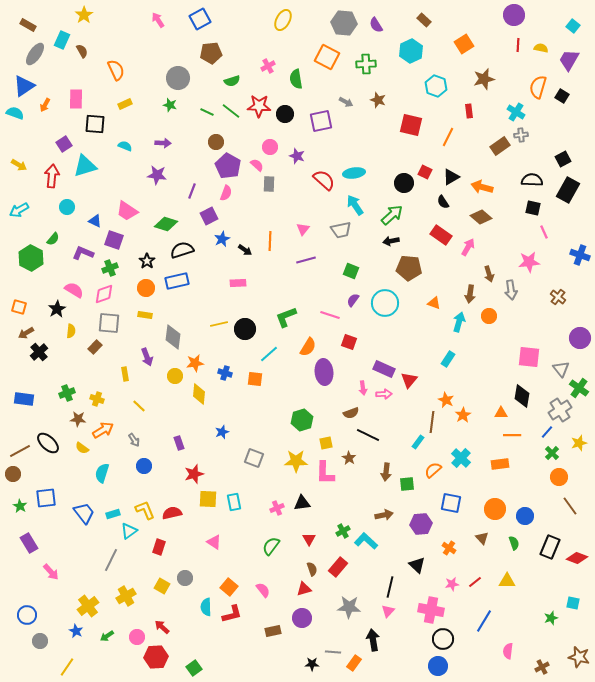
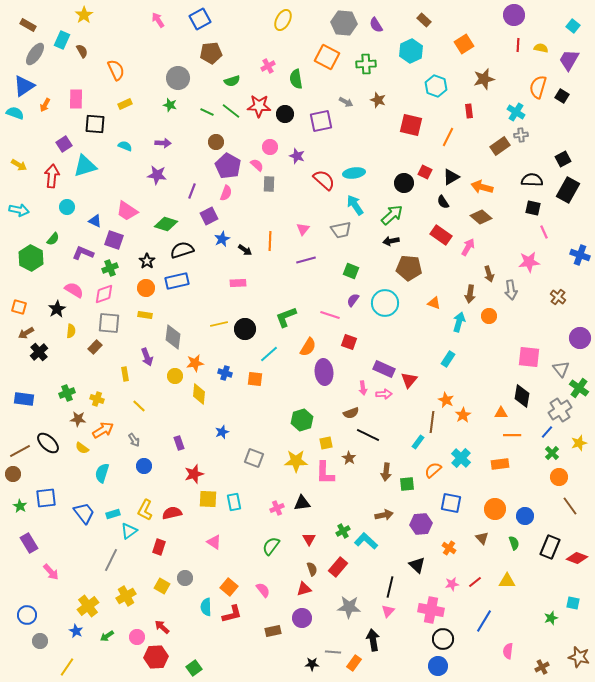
cyan arrow at (19, 210): rotated 138 degrees counterclockwise
yellow L-shape at (145, 510): rotated 130 degrees counterclockwise
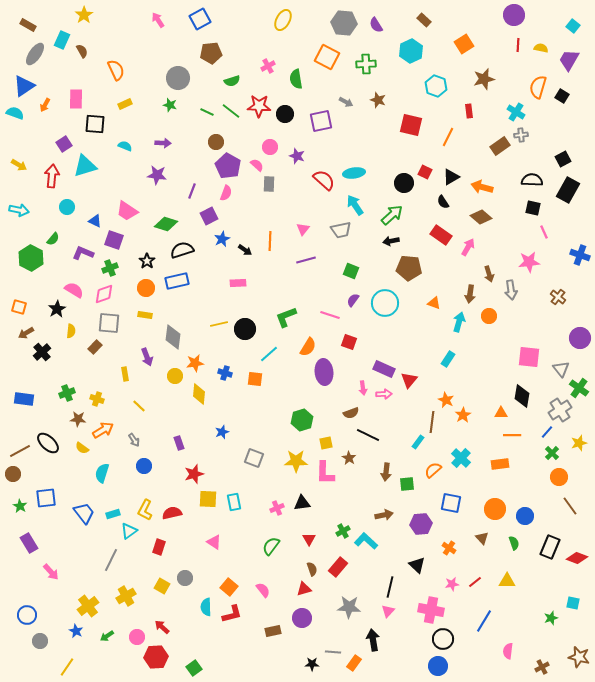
black cross at (39, 352): moved 3 px right
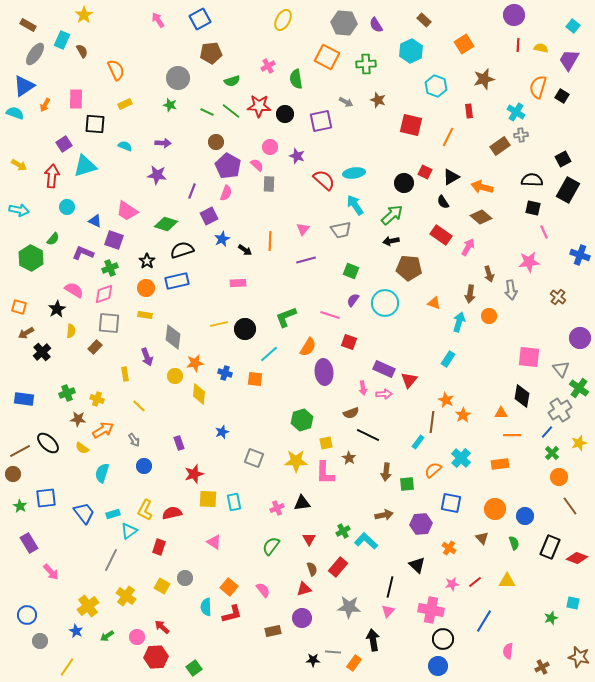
yellow cross at (126, 596): rotated 24 degrees counterclockwise
black star at (312, 664): moved 1 px right, 4 px up
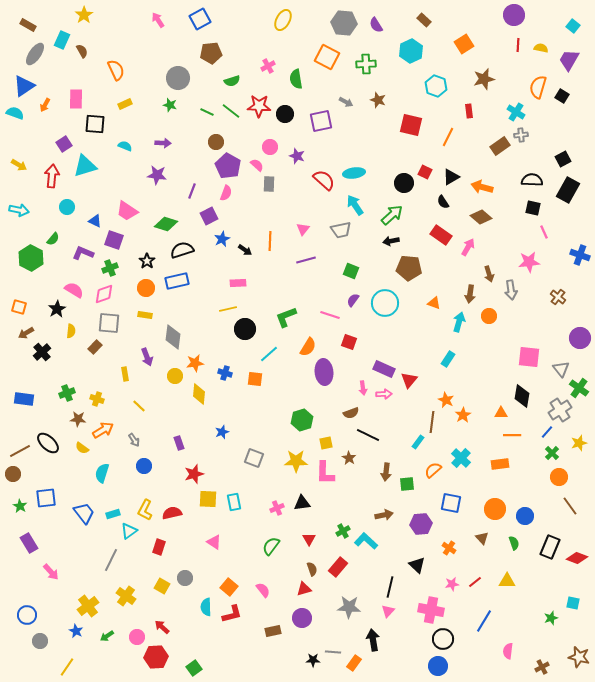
yellow line at (219, 324): moved 9 px right, 15 px up
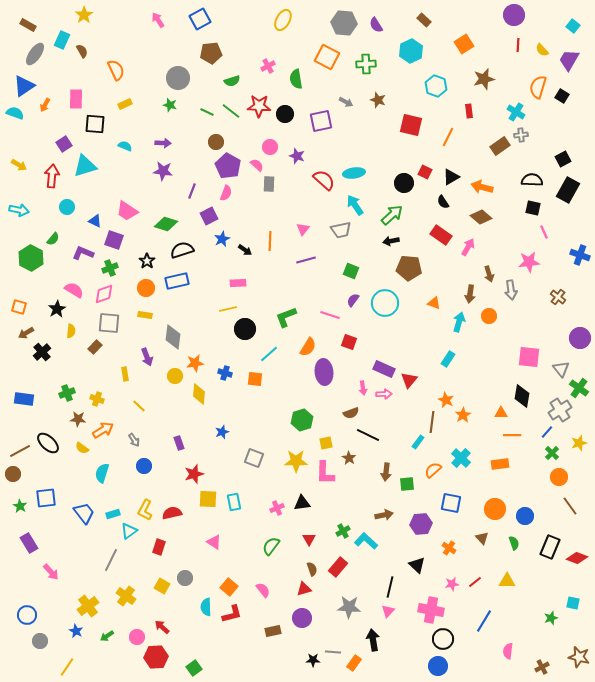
yellow semicircle at (541, 48): moved 1 px right, 2 px down; rotated 144 degrees counterclockwise
purple star at (157, 175): moved 6 px right, 4 px up
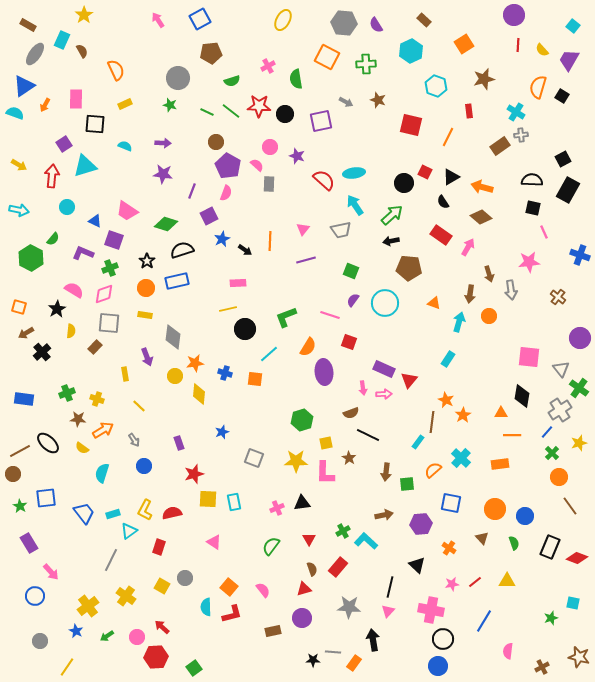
purple star at (163, 171): moved 3 px down
blue circle at (27, 615): moved 8 px right, 19 px up
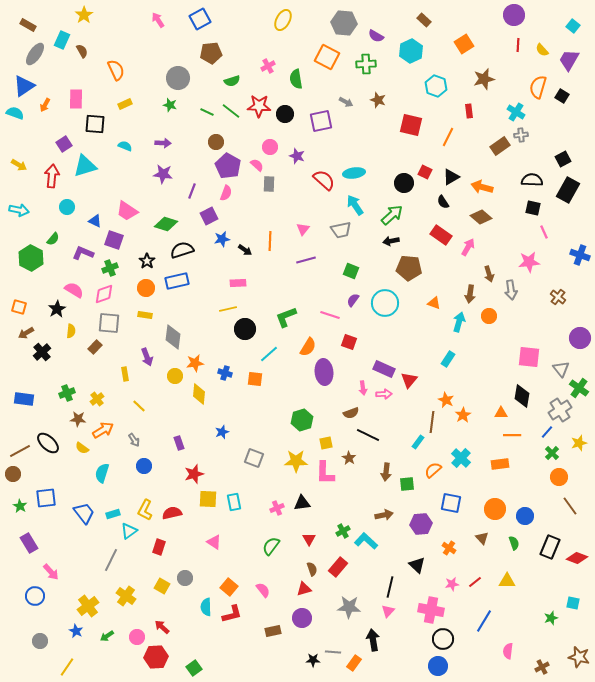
purple semicircle at (376, 25): moved 11 px down; rotated 28 degrees counterclockwise
blue star at (222, 239): rotated 14 degrees clockwise
yellow cross at (97, 399): rotated 32 degrees clockwise
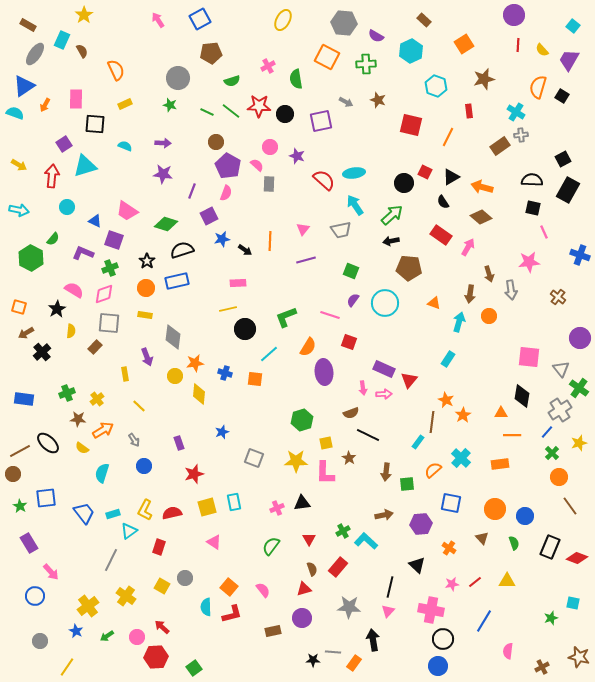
yellow square at (208, 499): moved 1 px left, 8 px down; rotated 18 degrees counterclockwise
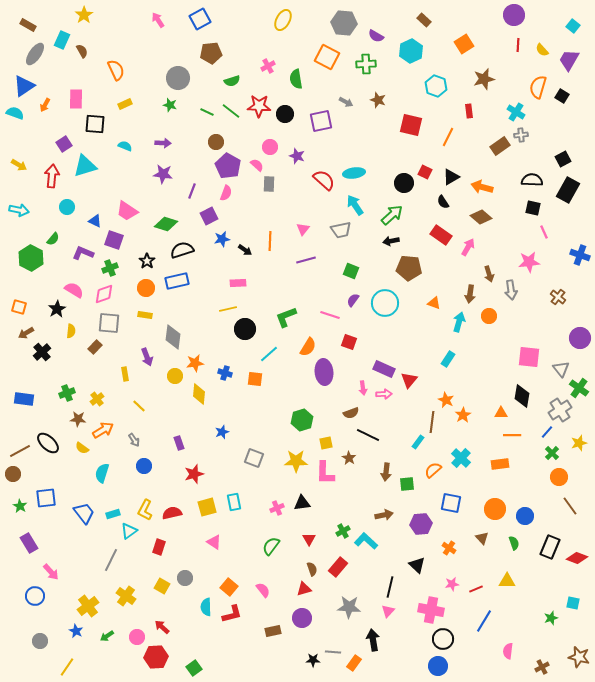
red line at (475, 582): moved 1 px right, 7 px down; rotated 16 degrees clockwise
